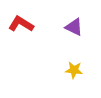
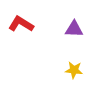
purple triangle: moved 2 px down; rotated 24 degrees counterclockwise
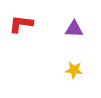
red L-shape: rotated 25 degrees counterclockwise
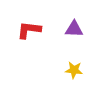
red L-shape: moved 8 px right, 6 px down
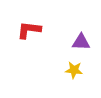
purple triangle: moved 7 px right, 13 px down
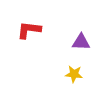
yellow star: moved 4 px down
